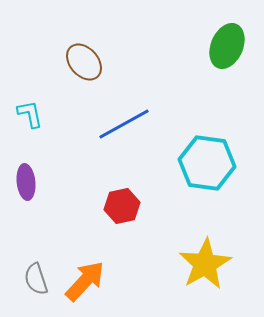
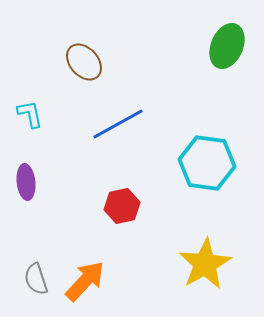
blue line: moved 6 px left
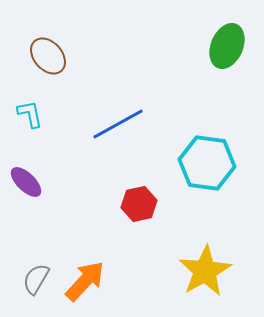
brown ellipse: moved 36 px left, 6 px up
purple ellipse: rotated 40 degrees counterclockwise
red hexagon: moved 17 px right, 2 px up
yellow star: moved 7 px down
gray semicircle: rotated 48 degrees clockwise
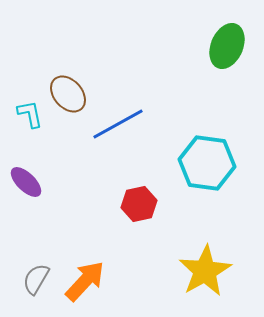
brown ellipse: moved 20 px right, 38 px down
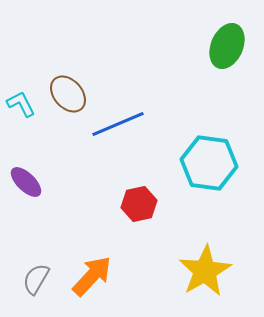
cyan L-shape: moved 9 px left, 10 px up; rotated 16 degrees counterclockwise
blue line: rotated 6 degrees clockwise
cyan hexagon: moved 2 px right
orange arrow: moved 7 px right, 5 px up
